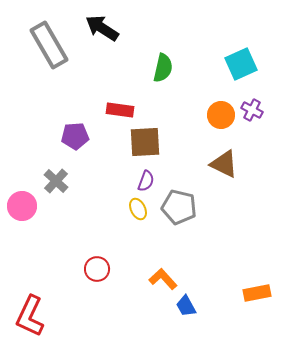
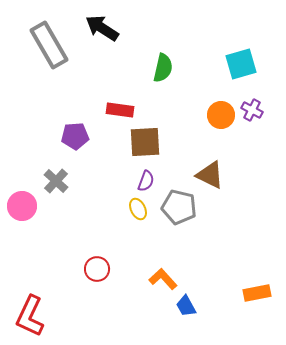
cyan square: rotated 8 degrees clockwise
brown triangle: moved 14 px left, 11 px down
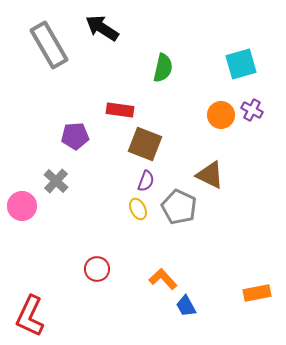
brown square: moved 2 px down; rotated 24 degrees clockwise
gray pentagon: rotated 12 degrees clockwise
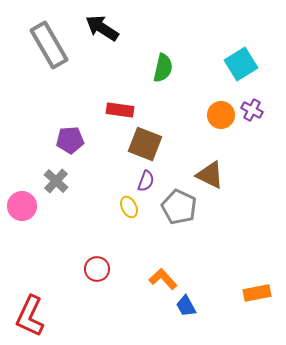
cyan square: rotated 16 degrees counterclockwise
purple pentagon: moved 5 px left, 4 px down
yellow ellipse: moved 9 px left, 2 px up
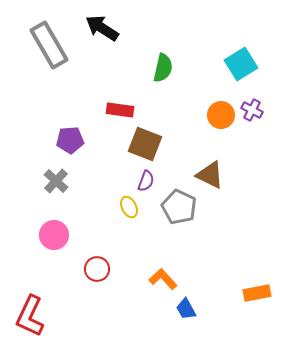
pink circle: moved 32 px right, 29 px down
blue trapezoid: moved 3 px down
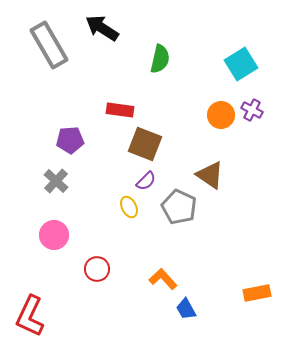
green semicircle: moved 3 px left, 9 px up
brown triangle: rotated 8 degrees clockwise
purple semicircle: rotated 25 degrees clockwise
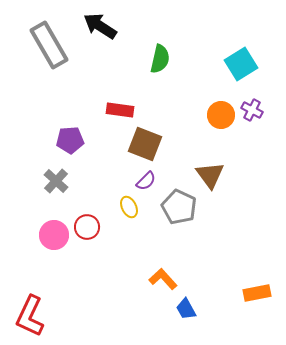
black arrow: moved 2 px left, 2 px up
brown triangle: rotated 20 degrees clockwise
red circle: moved 10 px left, 42 px up
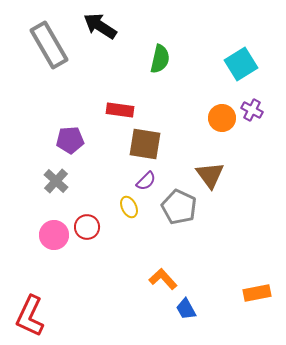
orange circle: moved 1 px right, 3 px down
brown square: rotated 12 degrees counterclockwise
